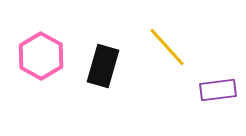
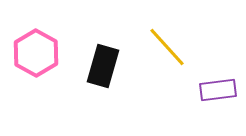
pink hexagon: moved 5 px left, 3 px up
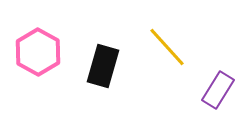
pink hexagon: moved 2 px right, 1 px up
purple rectangle: rotated 51 degrees counterclockwise
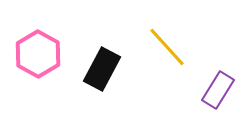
pink hexagon: moved 2 px down
black rectangle: moved 1 px left, 3 px down; rotated 12 degrees clockwise
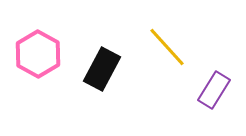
purple rectangle: moved 4 px left
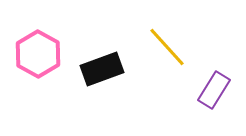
black rectangle: rotated 42 degrees clockwise
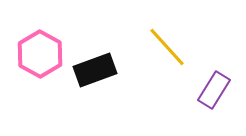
pink hexagon: moved 2 px right
black rectangle: moved 7 px left, 1 px down
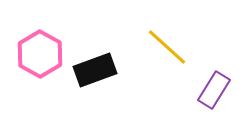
yellow line: rotated 6 degrees counterclockwise
